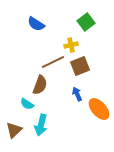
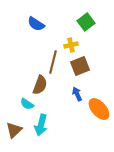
brown line: rotated 50 degrees counterclockwise
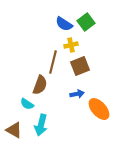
blue semicircle: moved 28 px right
blue arrow: rotated 104 degrees clockwise
brown triangle: rotated 48 degrees counterclockwise
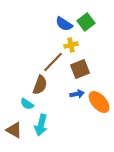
brown line: rotated 30 degrees clockwise
brown square: moved 3 px down
orange ellipse: moved 7 px up
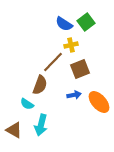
blue arrow: moved 3 px left, 1 px down
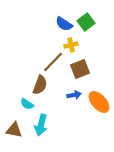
brown triangle: rotated 18 degrees counterclockwise
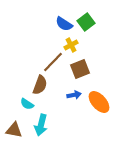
yellow cross: rotated 16 degrees counterclockwise
